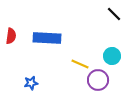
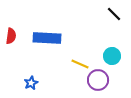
blue star: rotated 16 degrees counterclockwise
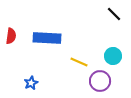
cyan circle: moved 1 px right
yellow line: moved 1 px left, 2 px up
purple circle: moved 2 px right, 1 px down
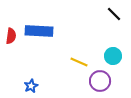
blue rectangle: moved 8 px left, 7 px up
blue star: moved 3 px down
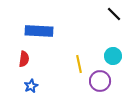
red semicircle: moved 13 px right, 23 px down
yellow line: moved 2 px down; rotated 54 degrees clockwise
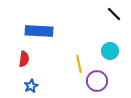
cyan circle: moved 3 px left, 5 px up
purple circle: moved 3 px left
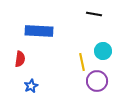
black line: moved 20 px left; rotated 35 degrees counterclockwise
cyan circle: moved 7 px left
red semicircle: moved 4 px left
yellow line: moved 3 px right, 2 px up
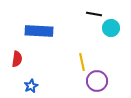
cyan circle: moved 8 px right, 23 px up
red semicircle: moved 3 px left
